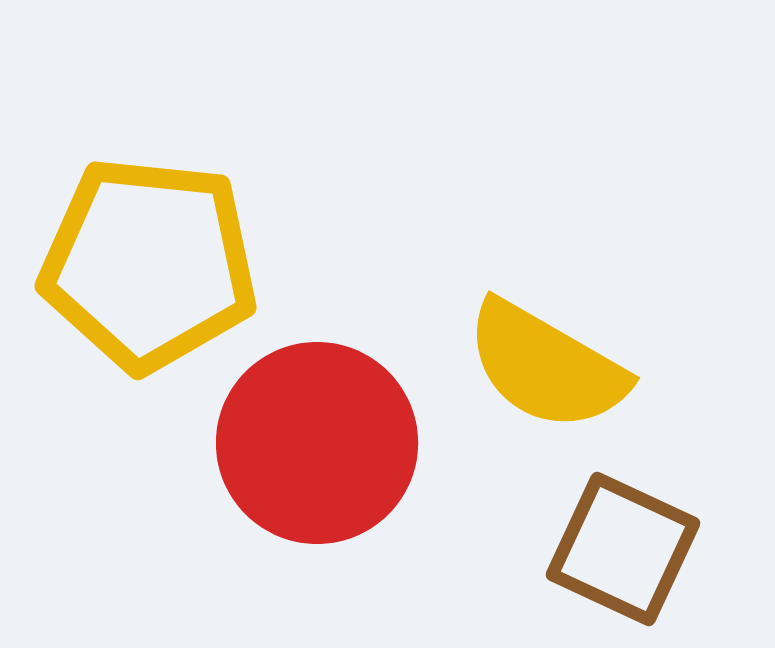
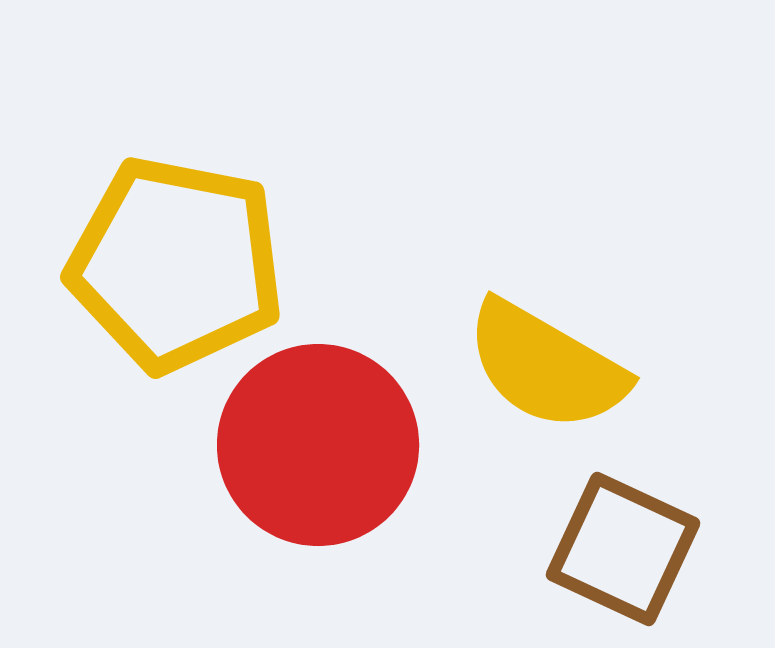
yellow pentagon: moved 27 px right; rotated 5 degrees clockwise
red circle: moved 1 px right, 2 px down
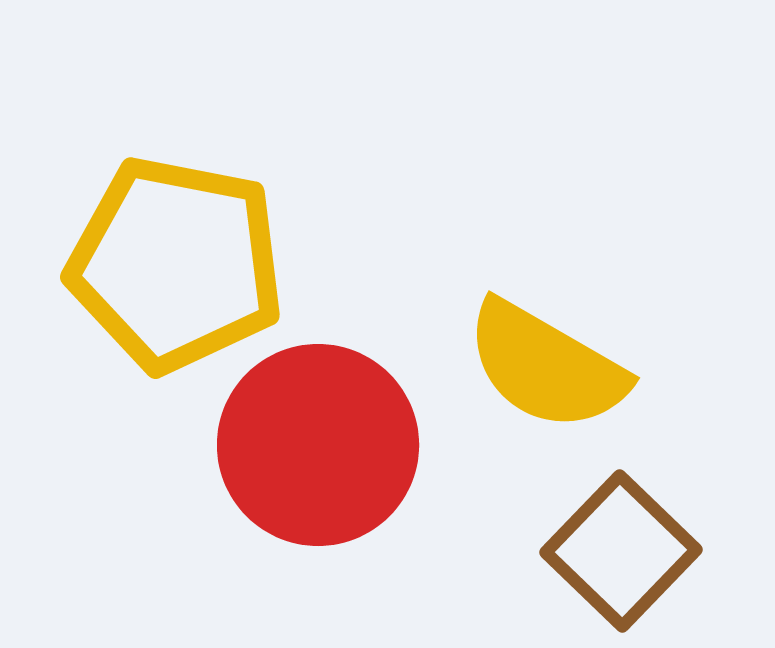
brown square: moved 2 px left, 2 px down; rotated 19 degrees clockwise
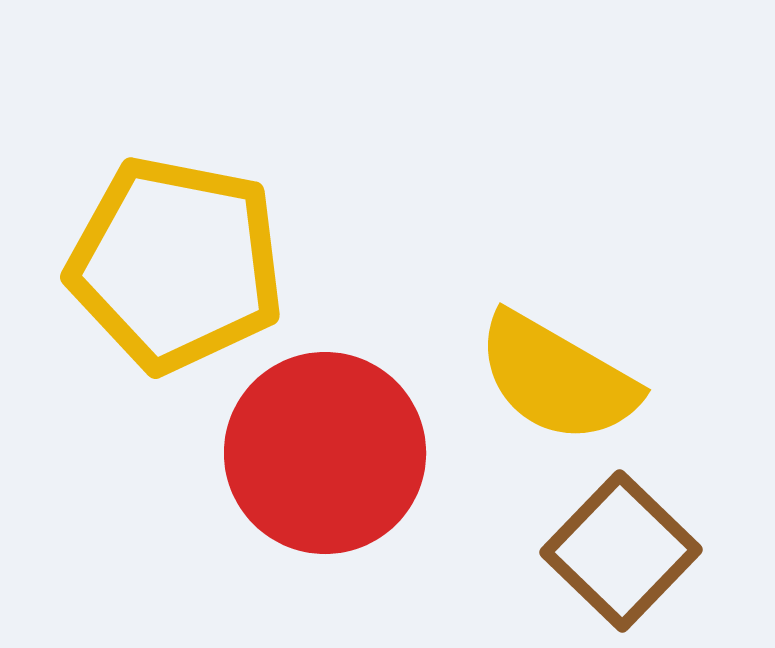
yellow semicircle: moved 11 px right, 12 px down
red circle: moved 7 px right, 8 px down
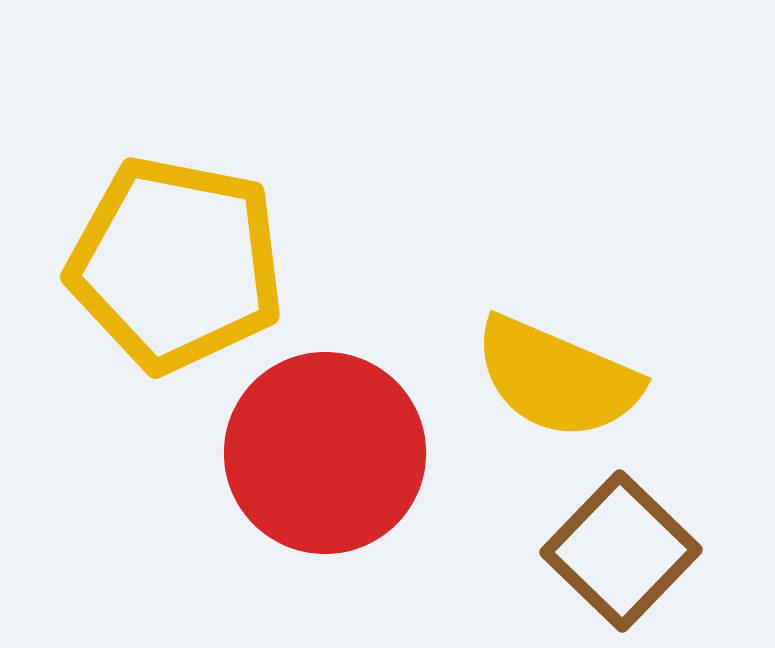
yellow semicircle: rotated 7 degrees counterclockwise
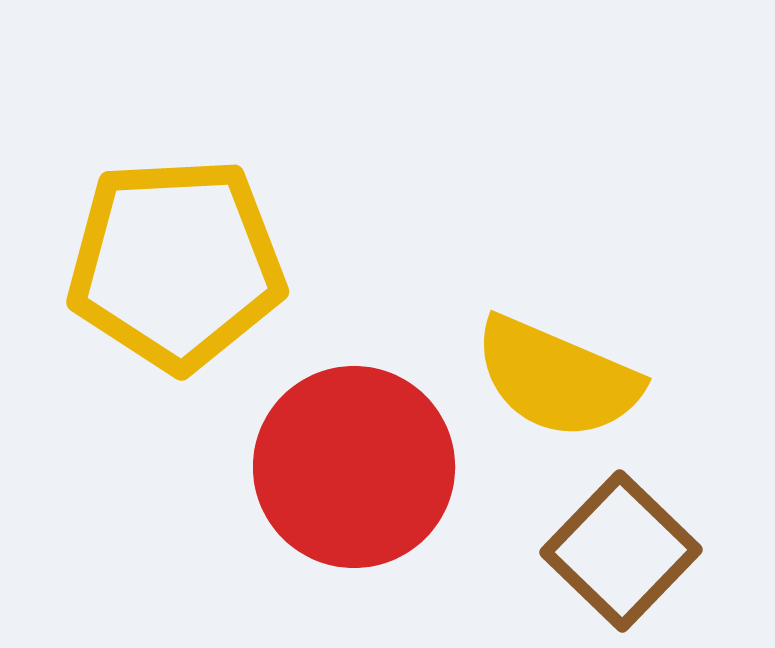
yellow pentagon: rotated 14 degrees counterclockwise
red circle: moved 29 px right, 14 px down
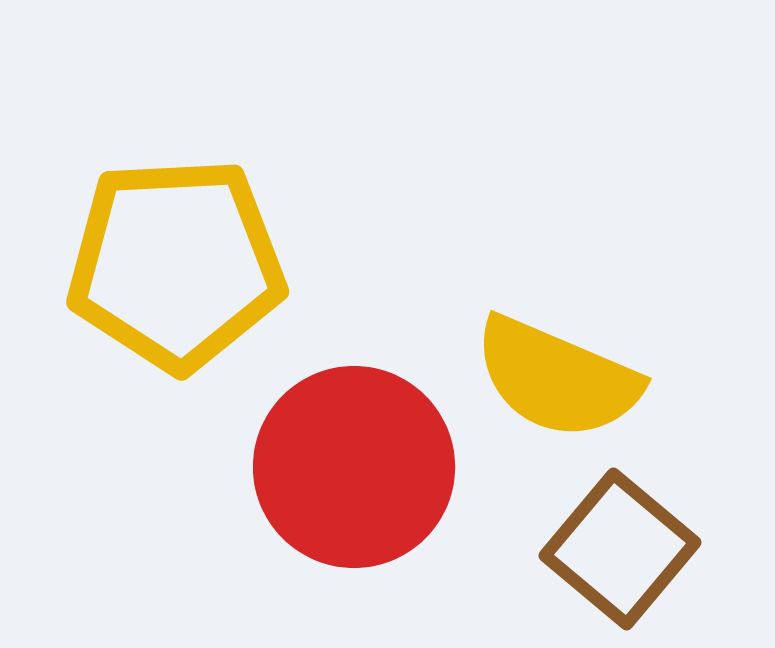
brown square: moved 1 px left, 2 px up; rotated 4 degrees counterclockwise
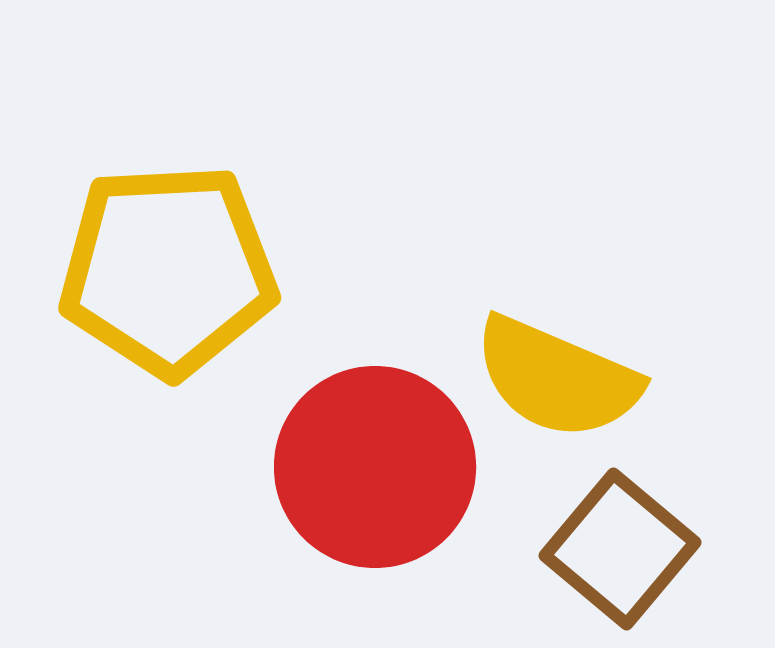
yellow pentagon: moved 8 px left, 6 px down
red circle: moved 21 px right
